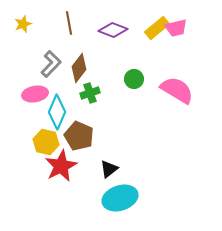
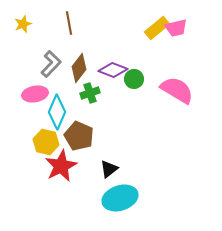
purple diamond: moved 40 px down
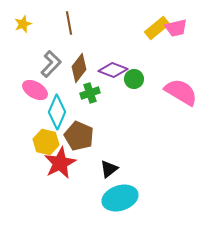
pink semicircle: moved 4 px right, 2 px down
pink ellipse: moved 4 px up; rotated 40 degrees clockwise
red star: moved 1 px left, 3 px up
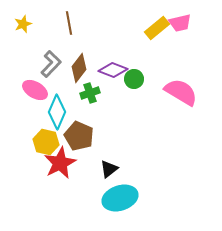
pink trapezoid: moved 4 px right, 5 px up
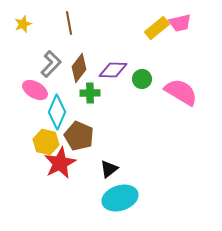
purple diamond: rotated 20 degrees counterclockwise
green circle: moved 8 px right
green cross: rotated 18 degrees clockwise
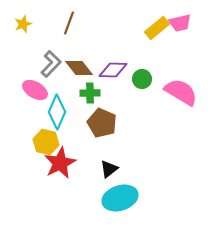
brown line: rotated 30 degrees clockwise
brown diamond: rotated 76 degrees counterclockwise
brown pentagon: moved 23 px right, 13 px up
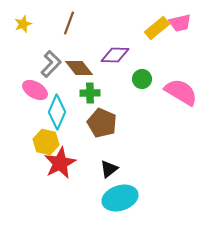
purple diamond: moved 2 px right, 15 px up
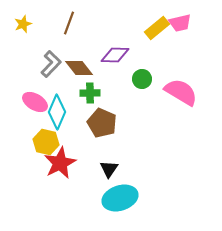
pink ellipse: moved 12 px down
black triangle: rotated 18 degrees counterclockwise
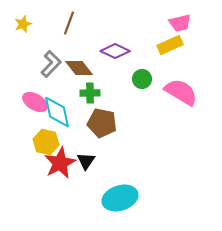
yellow rectangle: moved 13 px right, 17 px down; rotated 15 degrees clockwise
purple diamond: moved 4 px up; rotated 24 degrees clockwise
cyan diamond: rotated 36 degrees counterclockwise
brown pentagon: rotated 12 degrees counterclockwise
black triangle: moved 23 px left, 8 px up
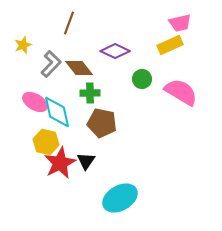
yellow star: moved 21 px down
cyan ellipse: rotated 12 degrees counterclockwise
